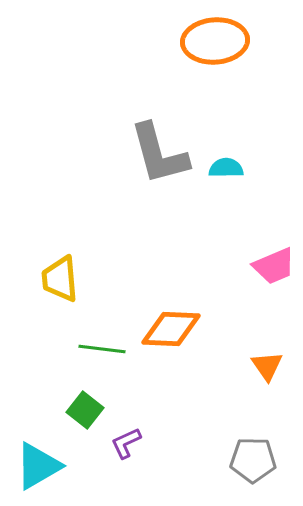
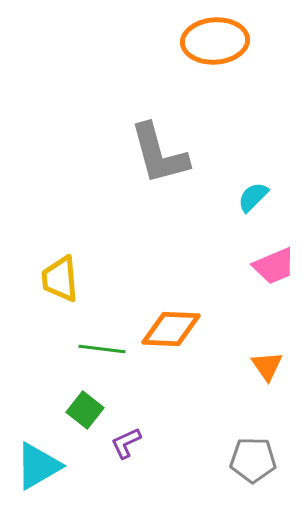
cyan semicircle: moved 27 px right, 29 px down; rotated 44 degrees counterclockwise
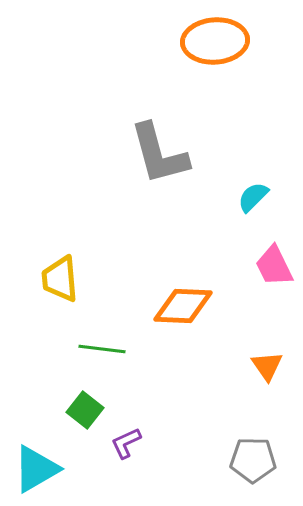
pink trapezoid: rotated 87 degrees clockwise
orange diamond: moved 12 px right, 23 px up
cyan triangle: moved 2 px left, 3 px down
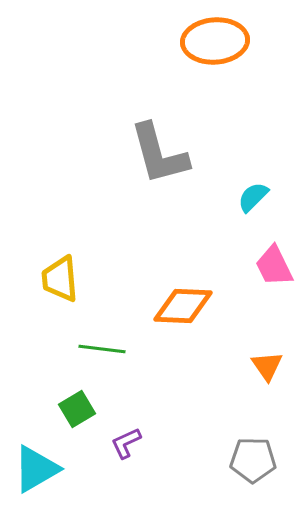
green square: moved 8 px left, 1 px up; rotated 21 degrees clockwise
